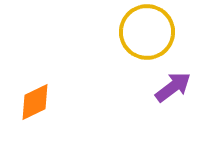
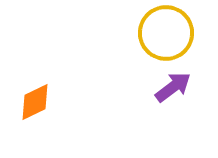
yellow circle: moved 19 px right, 1 px down
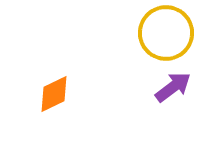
orange diamond: moved 19 px right, 8 px up
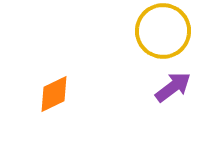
yellow circle: moved 3 px left, 2 px up
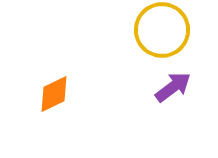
yellow circle: moved 1 px left, 1 px up
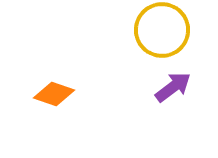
orange diamond: rotated 45 degrees clockwise
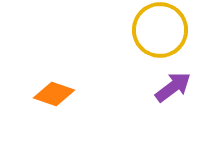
yellow circle: moved 2 px left
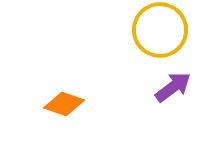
orange diamond: moved 10 px right, 10 px down
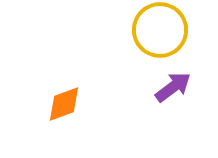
orange diamond: rotated 39 degrees counterclockwise
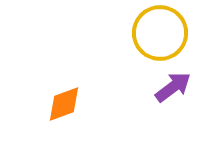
yellow circle: moved 3 px down
